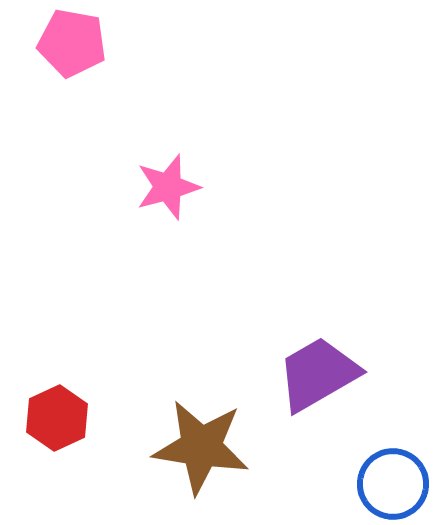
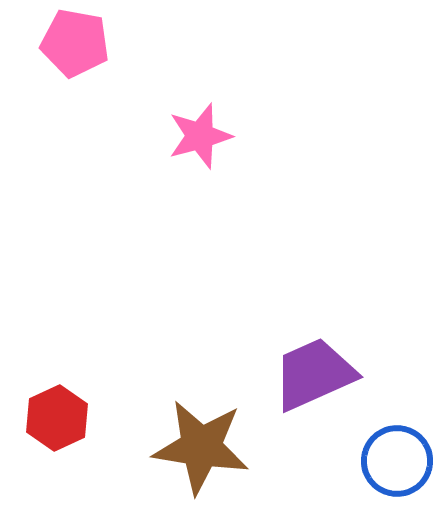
pink pentagon: moved 3 px right
pink star: moved 32 px right, 51 px up
purple trapezoid: moved 4 px left; rotated 6 degrees clockwise
blue circle: moved 4 px right, 23 px up
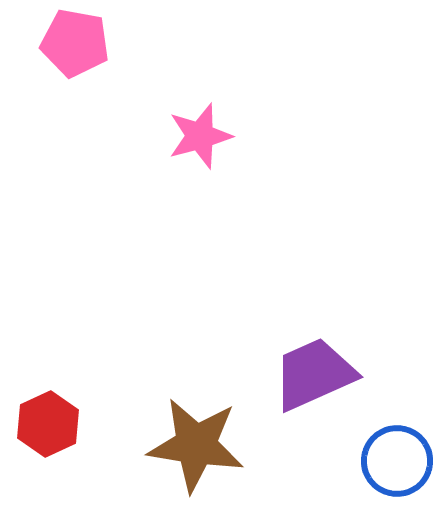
red hexagon: moved 9 px left, 6 px down
brown star: moved 5 px left, 2 px up
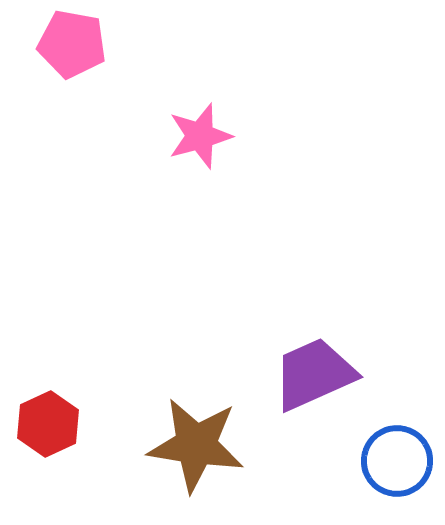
pink pentagon: moved 3 px left, 1 px down
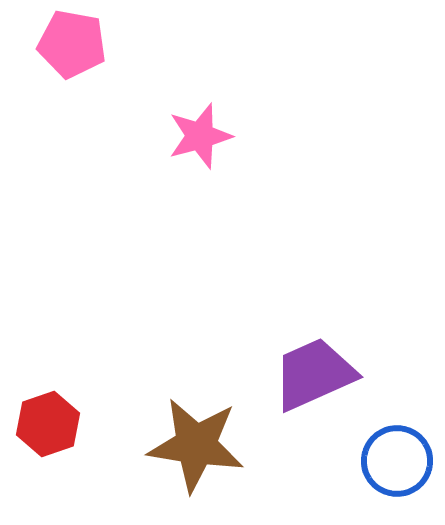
red hexagon: rotated 6 degrees clockwise
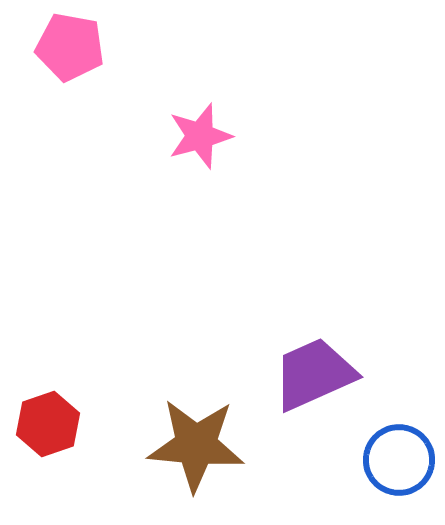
pink pentagon: moved 2 px left, 3 px down
brown star: rotated 4 degrees counterclockwise
blue circle: moved 2 px right, 1 px up
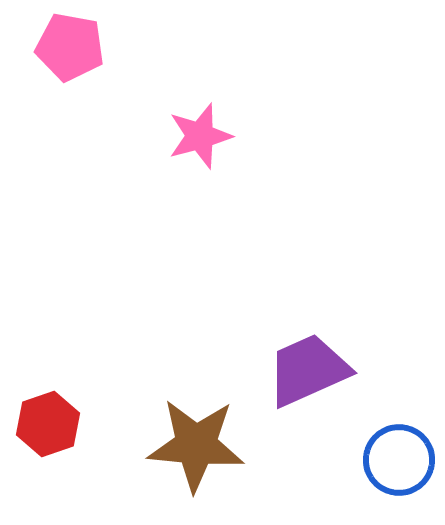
purple trapezoid: moved 6 px left, 4 px up
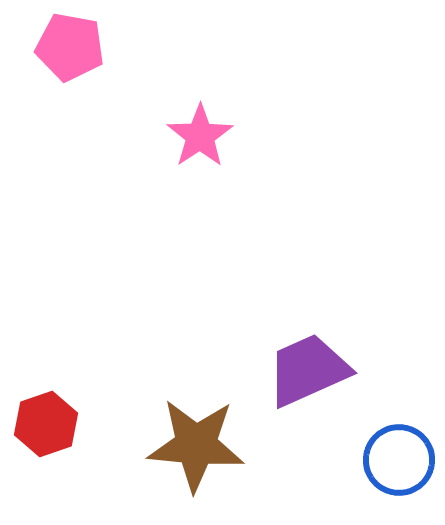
pink star: rotated 18 degrees counterclockwise
red hexagon: moved 2 px left
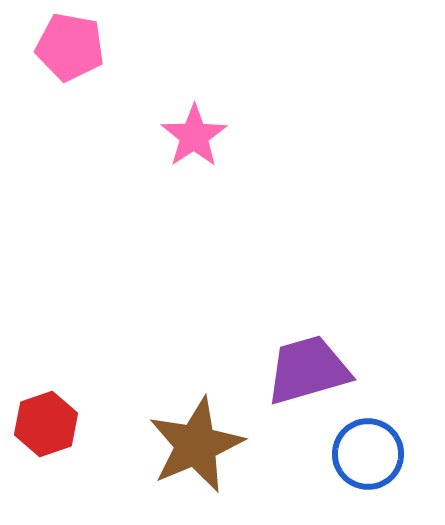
pink star: moved 6 px left
purple trapezoid: rotated 8 degrees clockwise
brown star: rotated 28 degrees counterclockwise
blue circle: moved 31 px left, 6 px up
